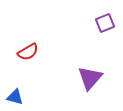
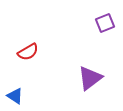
purple triangle: rotated 12 degrees clockwise
blue triangle: moved 1 px up; rotated 18 degrees clockwise
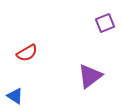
red semicircle: moved 1 px left, 1 px down
purple triangle: moved 2 px up
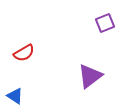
red semicircle: moved 3 px left
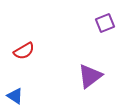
red semicircle: moved 2 px up
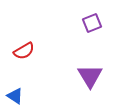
purple square: moved 13 px left
purple triangle: rotated 24 degrees counterclockwise
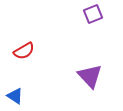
purple square: moved 1 px right, 9 px up
purple triangle: rotated 12 degrees counterclockwise
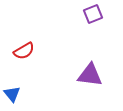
purple triangle: moved 1 px up; rotated 40 degrees counterclockwise
blue triangle: moved 3 px left, 2 px up; rotated 18 degrees clockwise
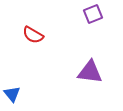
red semicircle: moved 9 px right, 16 px up; rotated 60 degrees clockwise
purple triangle: moved 3 px up
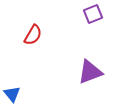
red semicircle: rotated 90 degrees counterclockwise
purple triangle: rotated 28 degrees counterclockwise
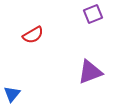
red semicircle: rotated 30 degrees clockwise
blue triangle: rotated 18 degrees clockwise
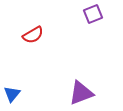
purple triangle: moved 9 px left, 21 px down
